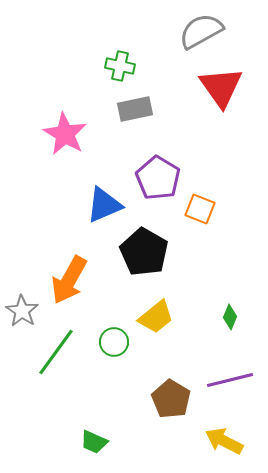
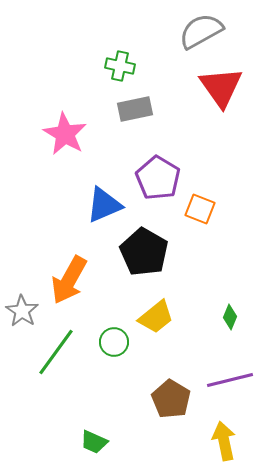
yellow arrow: rotated 51 degrees clockwise
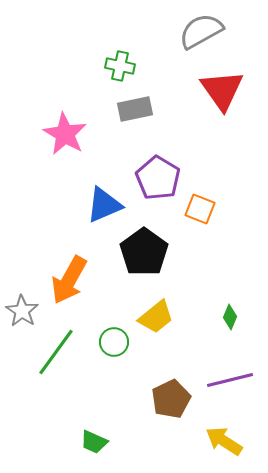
red triangle: moved 1 px right, 3 px down
black pentagon: rotated 6 degrees clockwise
brown pentagon: rotated 15 degrees clockwise
yellow arrow: rotated 45 degrees counterclockwise
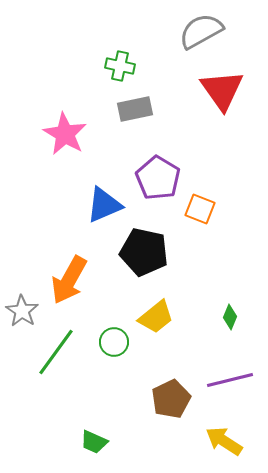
black pentagon: rotated 24 degrees counterclockwise
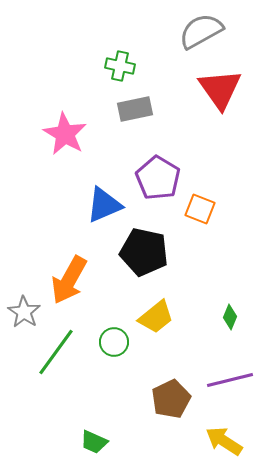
red triangle: moved 2 px left, 1 px up
gray star: moved 2 px right, 1 px down
